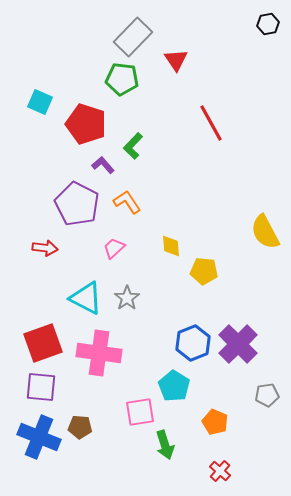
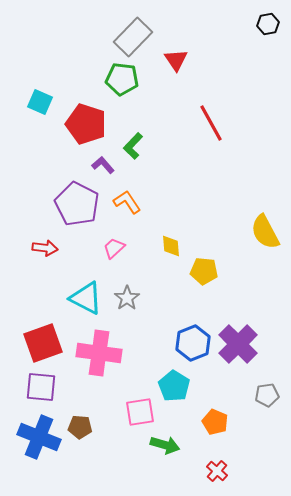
green arrow: rotated 56 degrees counterclockwise
red cross: moved 3 px left
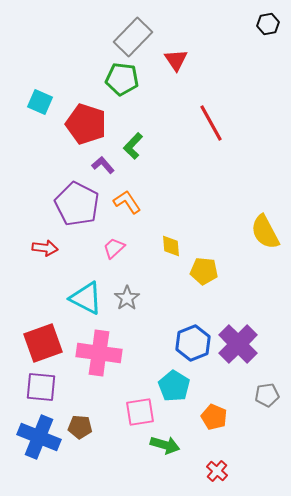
orange pentagon: moved 1 px left, 5 px up
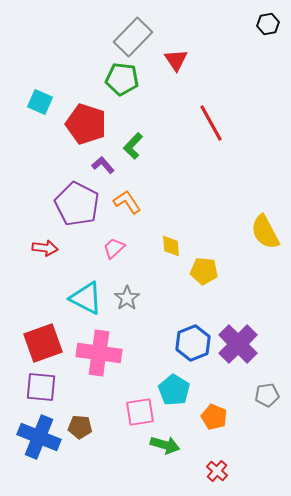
cyan pentagon: moved 4 px down
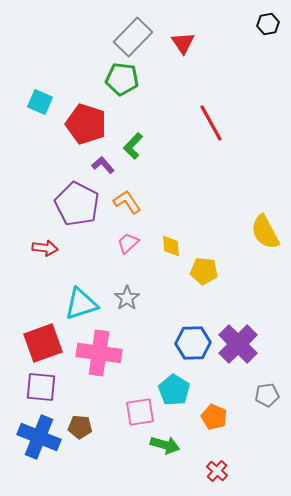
red triangle: moved 7 px right, 17 px up
pink trapezoid: moved 14 px right, 5 px up
cyan triangle: moved 5 px left, 6 px down; rotated 45 degrees counterclockwise
blue hexagon: rotated 20 degrees clockwise
